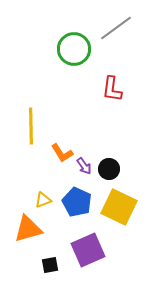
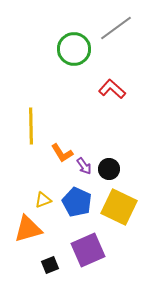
red L-shape: rotated 124 degrees clockwise
black square: rotated 12 degrees counterclockwise
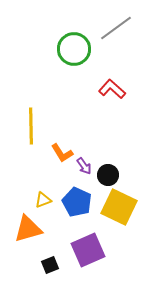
black circle: moved 1 px left, 6 px down
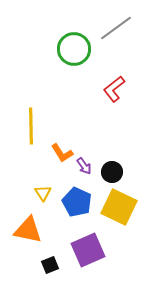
red L-shape: moved 2 px right; rotated 80 degrees counterclockwise
black circle: moved 4 px right, 3 px up
yellow triangle: moved 7 px up; rotated 42 degrees counterclockwise
orange triangle: moved 1 px down; rotated 28 degrees clockwise
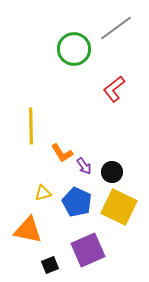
yellow triangle: rotated 48 degrees clockwise
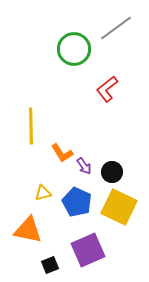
red L-shape: moved 7 px left
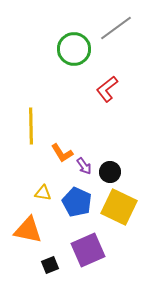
black circle: moved 2 px left
yellow triangle: rotated 24 degrees clockwise
